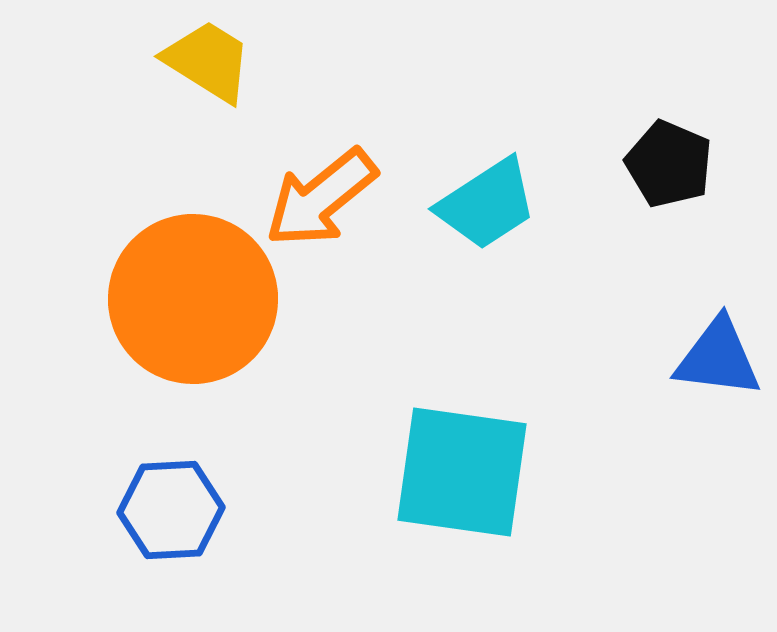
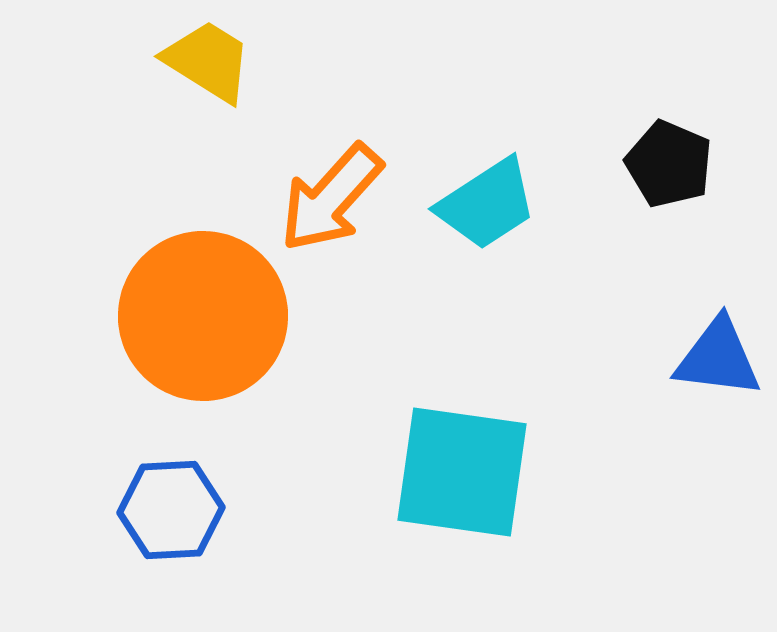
orange arrow: moved 10 px right; rotated 9 degrees counterclockwise
orange circle: moved 10 px right, 17 px down
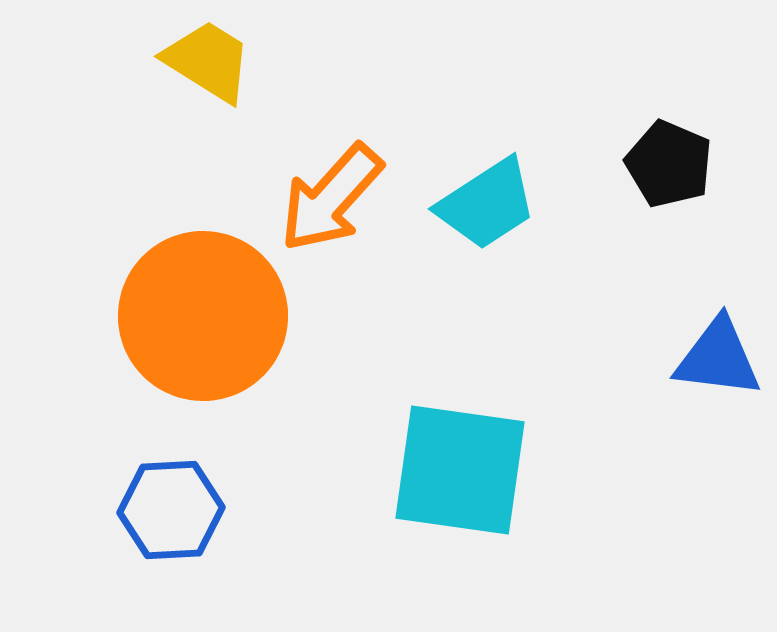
cyan square: moved 2 px left, 2 px up
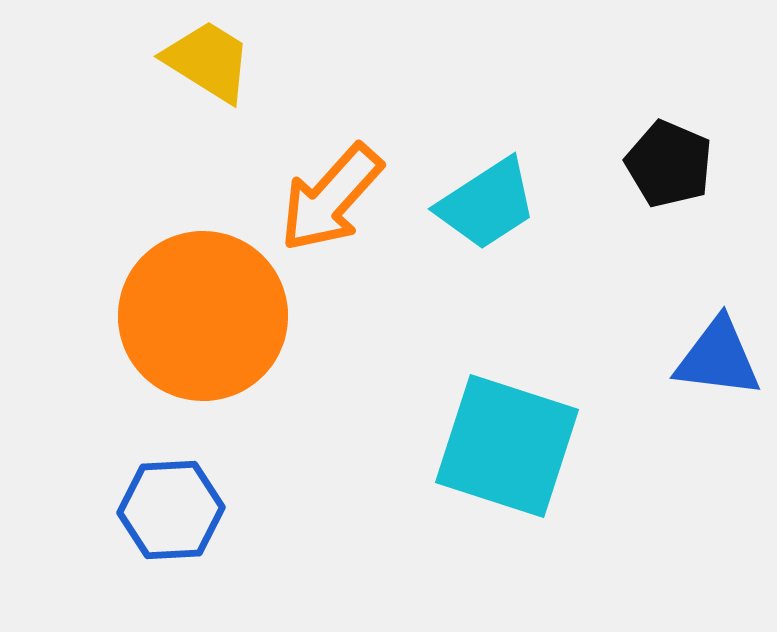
cyan square: moved 47 px right, 24 px up; rotated 10 degrees clockwise
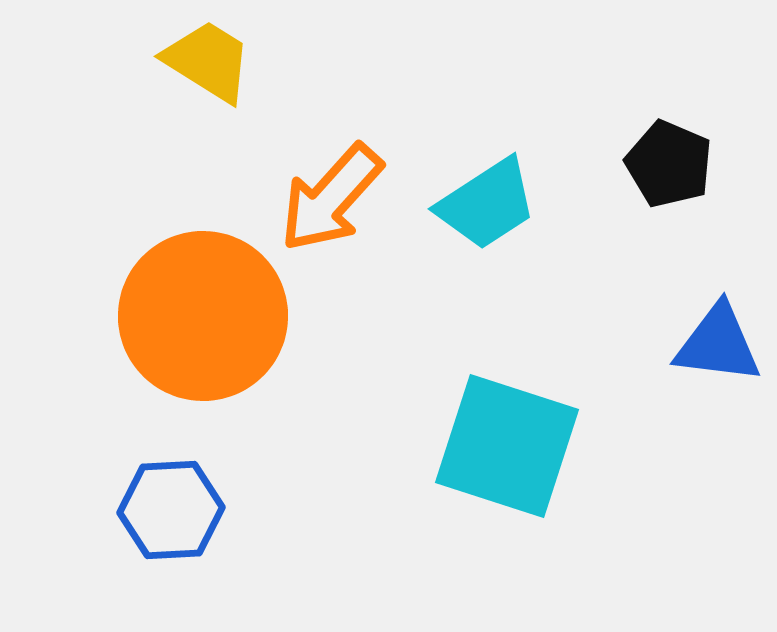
blue triangle: moved 14 px up
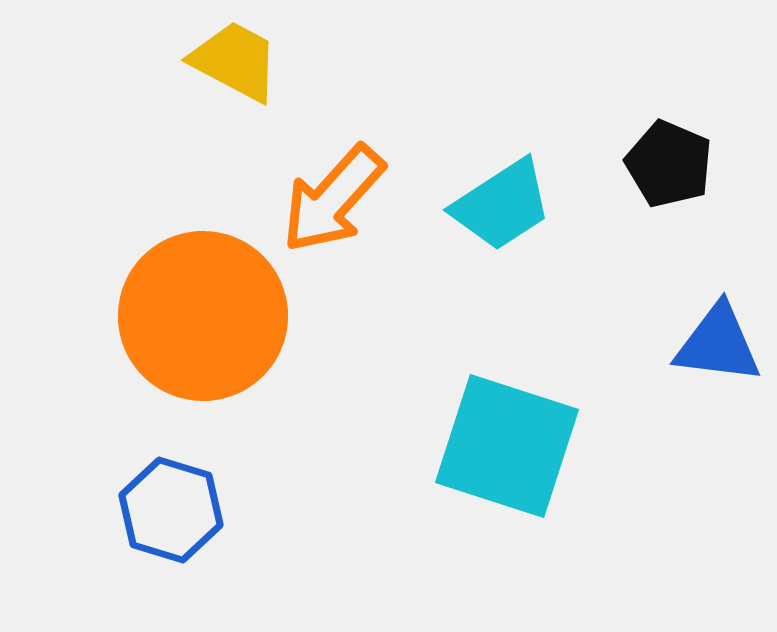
yellow trapezoid: moved 27 px right; rotated 4 degrees counterclockwise
orange arrow: moved 2 px right, 1 px down
cyan trapezoid: moved 15 px right, 1 px down
blue hexagon: rotated 20 degrees clockwise
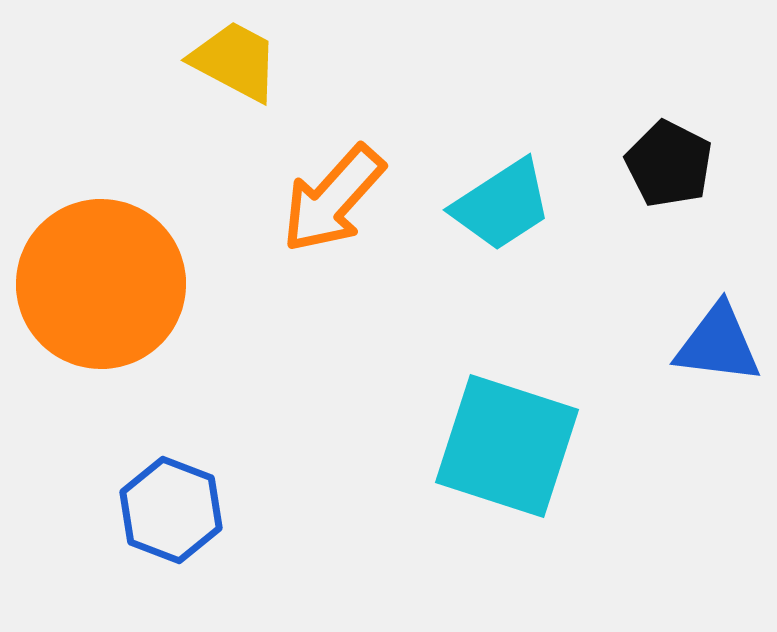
black pentagon: rotated 4 degrees clockwise
orange circle: moved 102 px left, 32 px up
blue hexagon: rotated 4 degrees clockwise
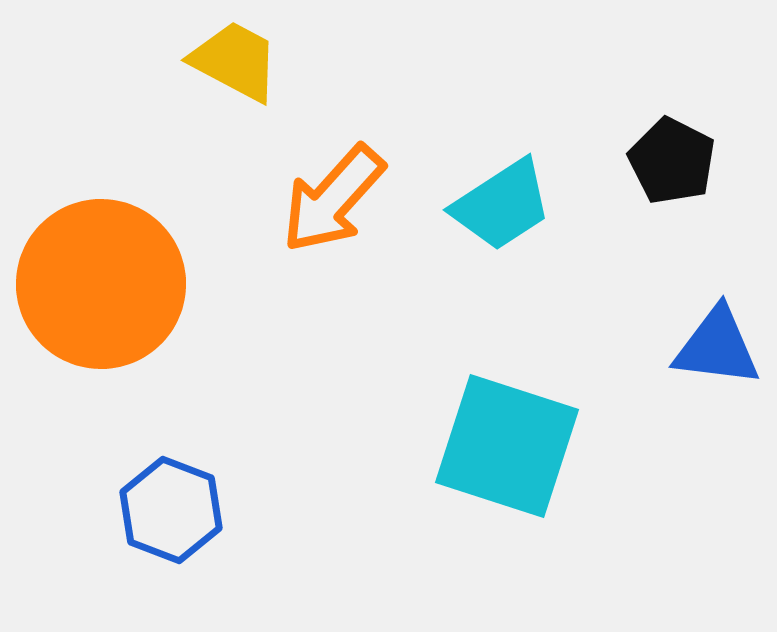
black pentagon: moved 3 px right, 3 px up
blue triangle: moved 1 px left, 3 px down
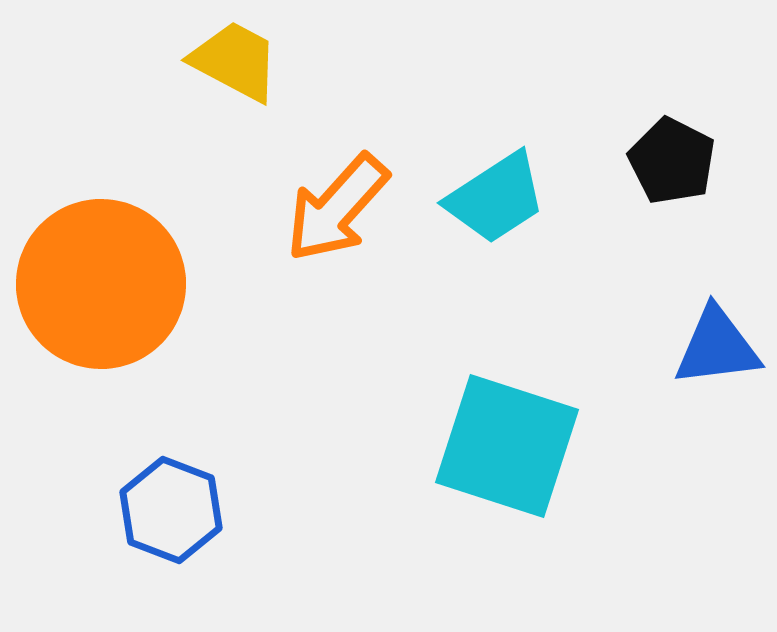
orange arrow: moved 4 px right, 9 px down
cyan trapezoid: moved 6 px left, 7 px up
blue triangle: rotated 14 degrees counterclockwise
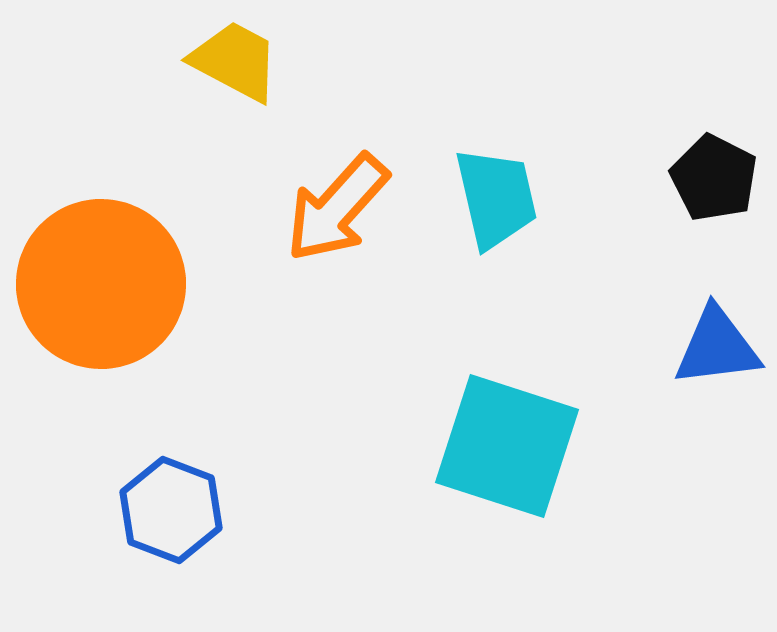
black pentagon: moved 42 px right, 17 px down
cyan trapezoid: rotated 70 degrees counterclockwise
